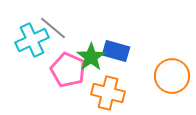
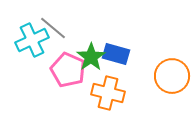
blue rectangle: moved 3 px down
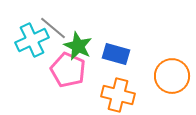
green star: moved 13 px left, 11 px up; rotated 12 degrees counterclockwise
orange cross: moved 10 px right, 2 px down
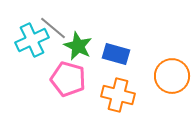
pink pentagon: moved 9 px down; rotated 8 degrees counterclockwise
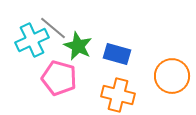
blue rectangle: moved 1 px right
pink pentagon: moved 9 px left, 1 px up
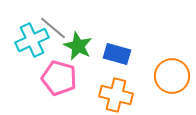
orange cross: moved 2 px left
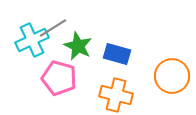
gray line: rotated 72 degrees counterclockwise
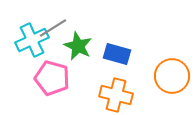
pink pentagon: moved 7 px left
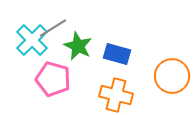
cyan cross: rotated 20 degrees counterclockwise
pink pentagon: moved 1 px right, 1 px down
